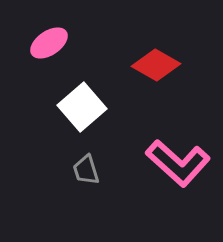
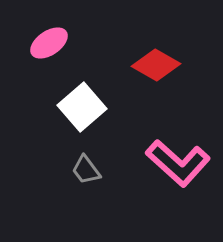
gray trapezoid: rotated 20 degrees counterclockwise
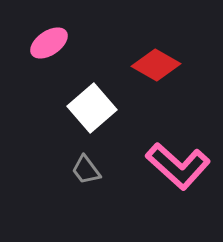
white square: moved 10 px right, 1 px down
pink L-shape: moved 3 px down
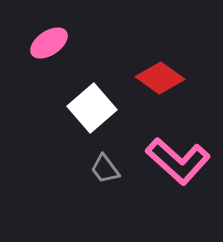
red diamond: moved 4 px right, 13 px down; rotated 6 degrees clockwise
pink L-shape: moved 5 px up
gray trapezoid: moved 19 px right, 1 px up
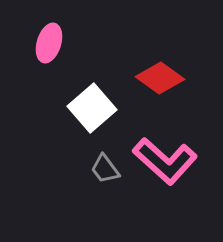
pink ellipse: rotated 39 degrees counterclockwise
pink L-shape: moved 13 px left
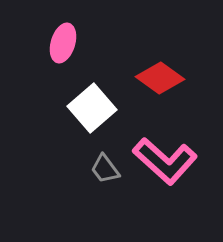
pink ellipse: moved 14 px right
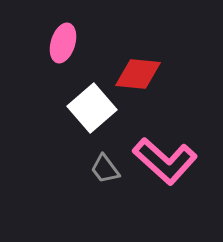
red diamond: moved 22 px left, 4 px up; rotated 30 degrees counterclockwise
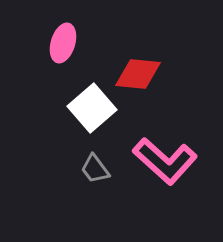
gray trapezoid: moved 10 px left
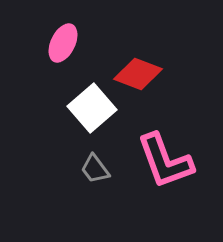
pink ellipse: rotated 9 degrees clockwise
red diamond: rotated 15 degrees clockwise
pink L-shape: rotated 28 degrees clockwise
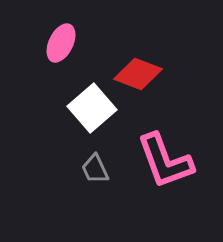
pink ellipse: moved 2 px left
gray trapezoid: rotated 12 degrees clockwise
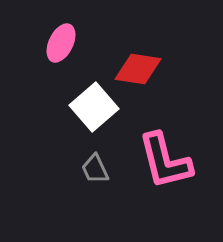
red diamond: moved 5 px up; rotated 12 degrees counterclockwise
white square: moved 2 px right, 1 px up
pink L-shape: rotated 6 degrees clockwise
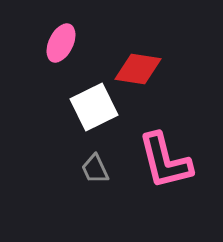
white square: rotated 15 degrees clockwise
